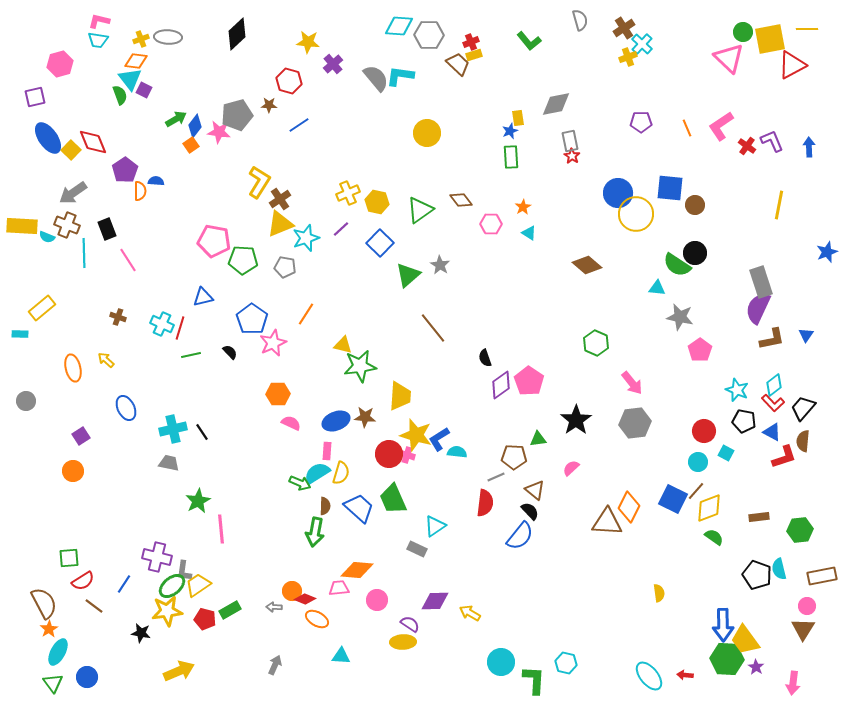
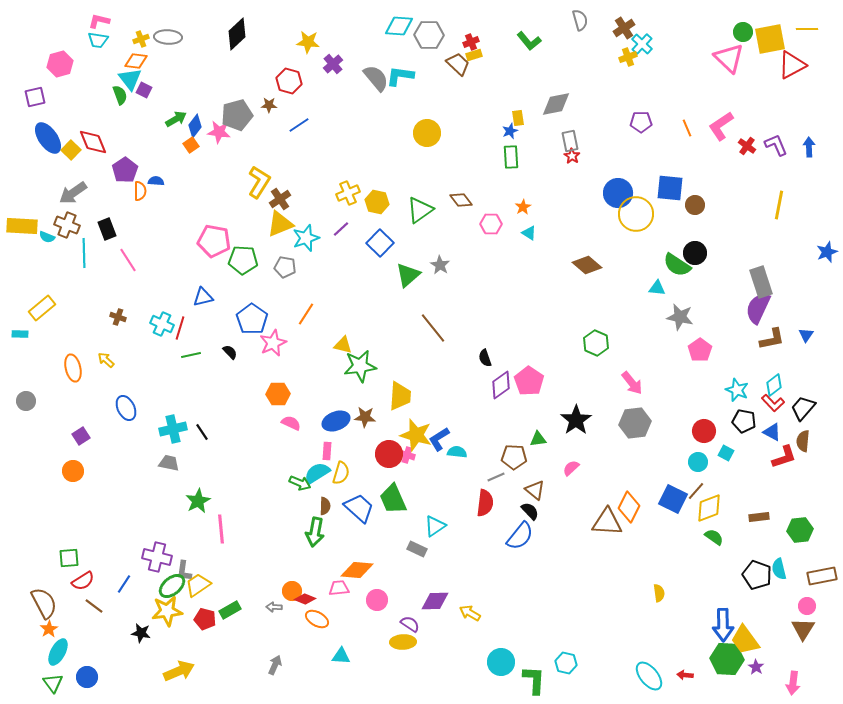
purple L-shape at (772, 141): moved 4 px right, 4 px down
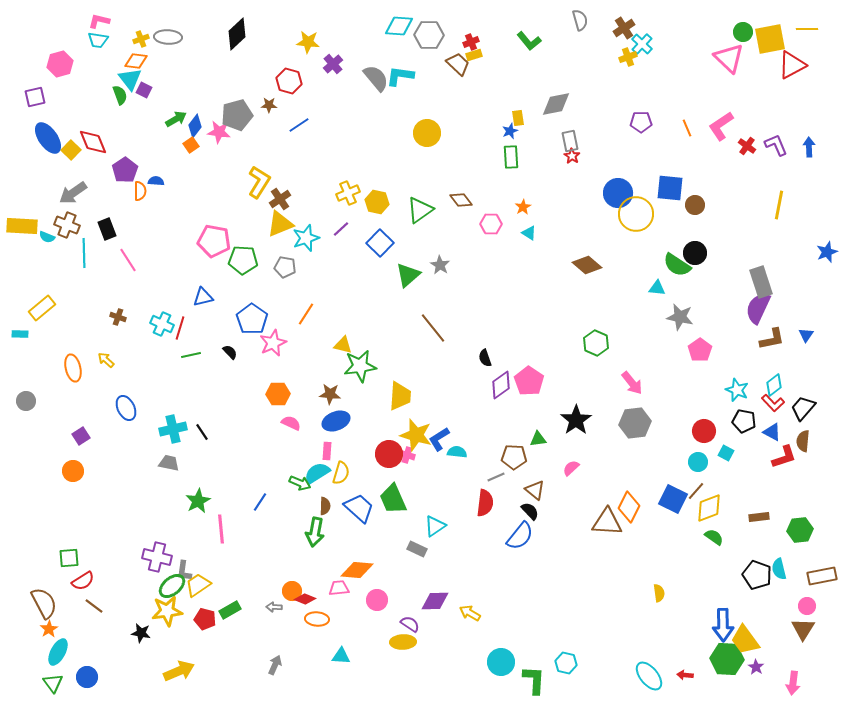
brown star at (365, 417): moved 35 px left, 23 px up
blue line at (124, 584): moved 136 px right, 82 px up
orange ellipse at (317, 619): rotated 25 degrees counterclockwise
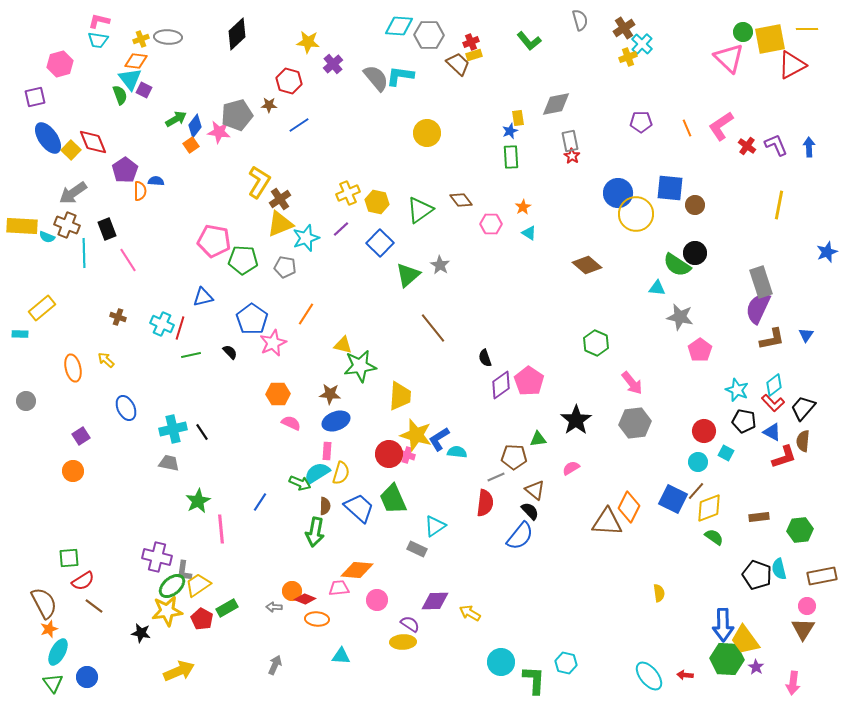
pink semicircle at (571, 468): rotated 12 degrees clockwise
green rectangle at (230, 610): moved 3 px left, 2 px up
red pentagon at (205, 619): moved 3 px left; rotated 15 degrees clockwise
orange star at (49, 629): rotated 12 degrees clockwise
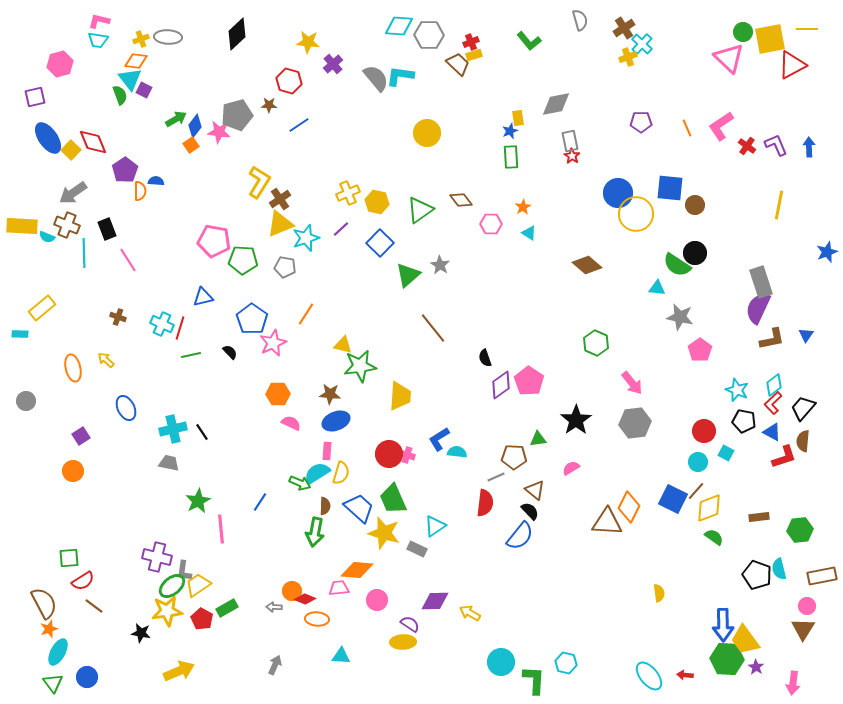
red L-shape at (773, 403): rotated 90 degrees clockwise
yellow star at (416, 435): moved 32 px left, 98 px down
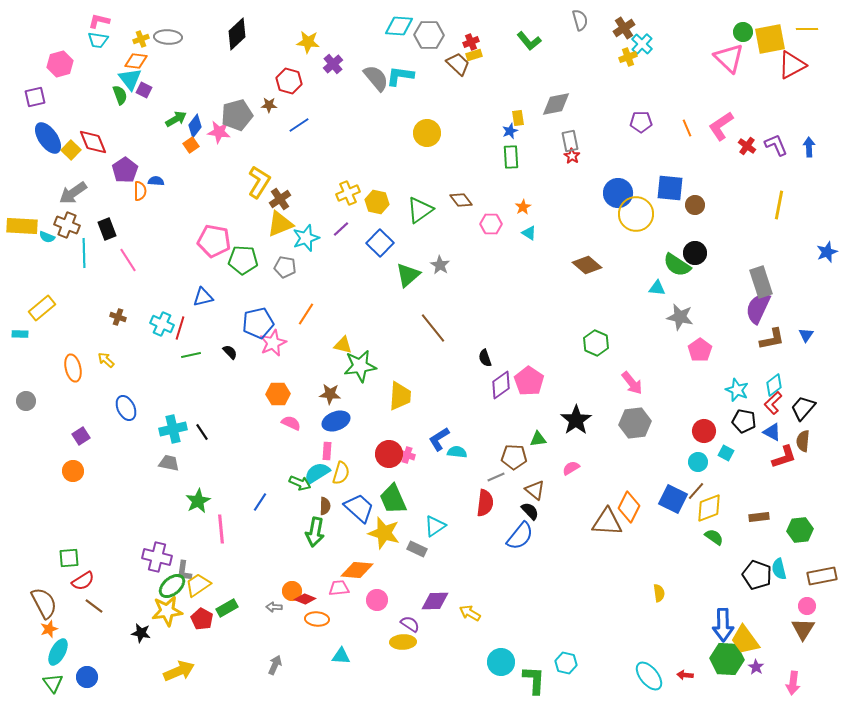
blue pentagon at (252, 319): moved 6 px right, 4 px down; rotated 24 degrees clockwise
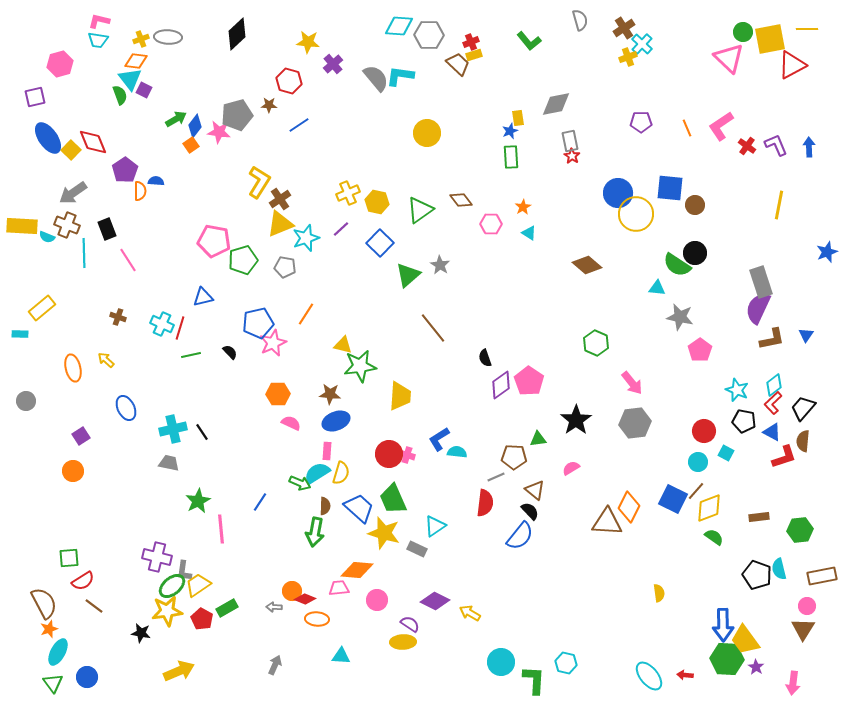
green pentagon at (243, 260): rotated 20 degrees counterclockwise
purple diamond at (435, 601): rotated 28 degrees clockwise
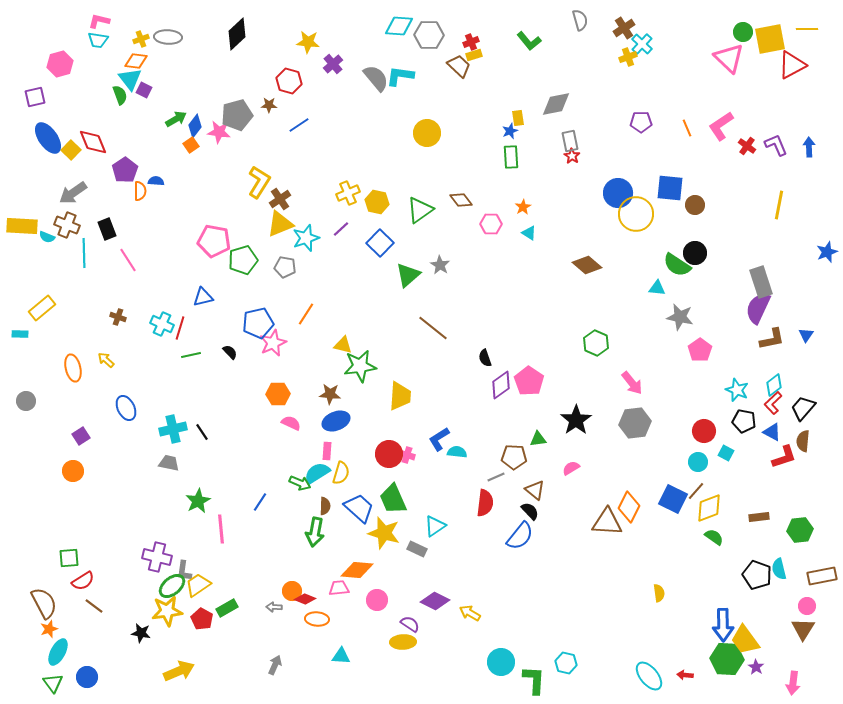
brown trapezoid at (458, 64): moved 1 px right, 2 px down
brown line at (433, 328): rotated 12 degrees counterclockwise
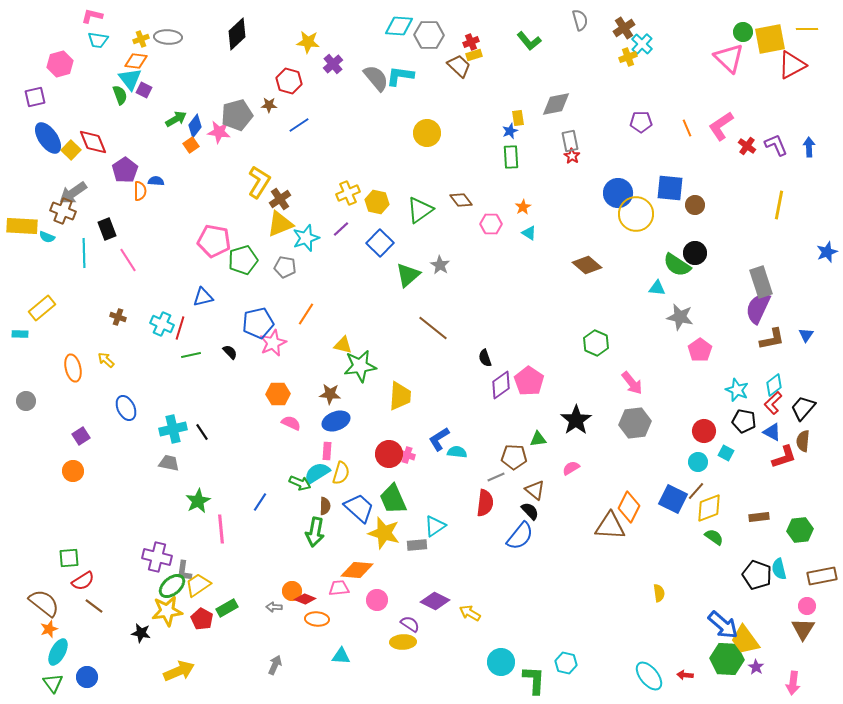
pink L-shape at (99, 21): moved 7 px left, 5 px up
brown cross at (67, 225): moved 4 px left, 14 px up
brown triangle at (607, 522): moved 3 px right, 4 px down
gray rectangle at (417, 549): moved 4 px up; rotated 30 degrees counterclockwise
brown semicircle at (44, 603): rotated 24 degrees counterclockwise
blue arrow at (723, 625): rotated 48 degrees counterclockwise
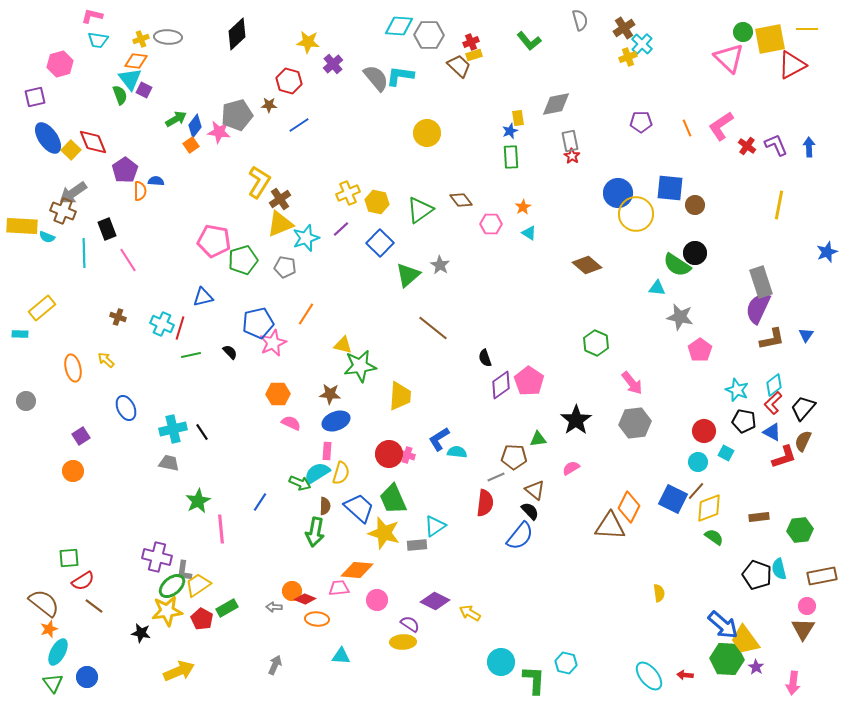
brown semicircle at (803, 441): rotated 20 degrees clockwise
